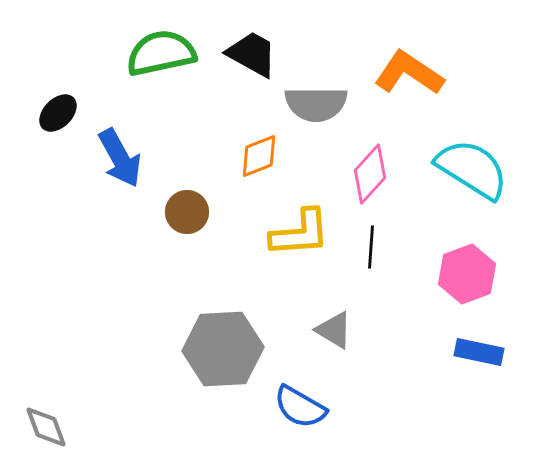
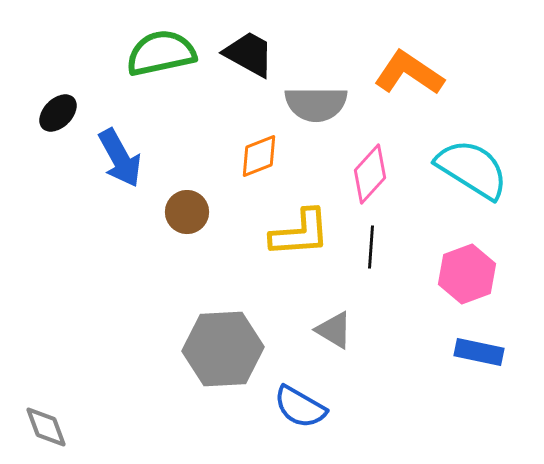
black trapezoid: moved 3 px left
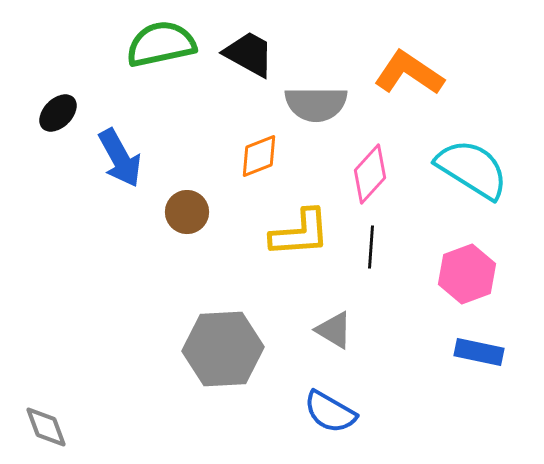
green semicircle: moved 9 px up
blue semicircle: moved 30 px right, 5 px down
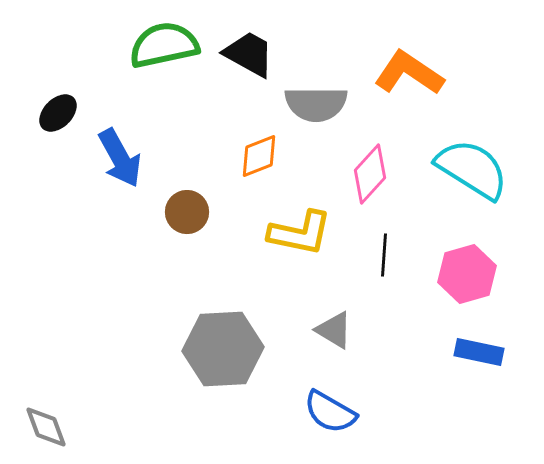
green semicircle: moved 3 px right, 1 px down
yellow L-shape: rotated 16 degrees clockwise
black line: moved 13 px right, 8 px down
pink hexagon: rotated 4 degrees clockwise
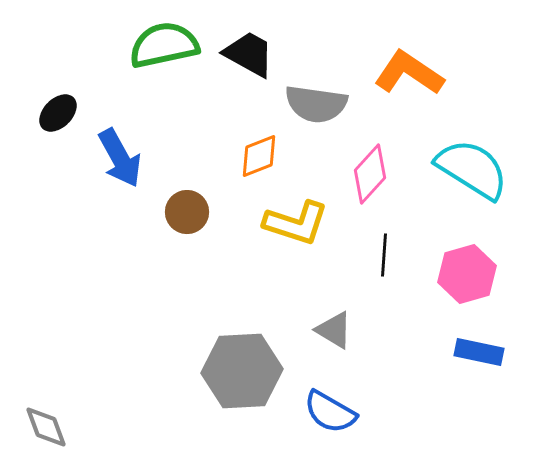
gray semicircle: rotated 8 degrees clockwise
yellow L-shape: moved 4 px left, 10 px up; rotated 6 degrees clockwise
gray hexagon: moved 19 px right, 22 px down
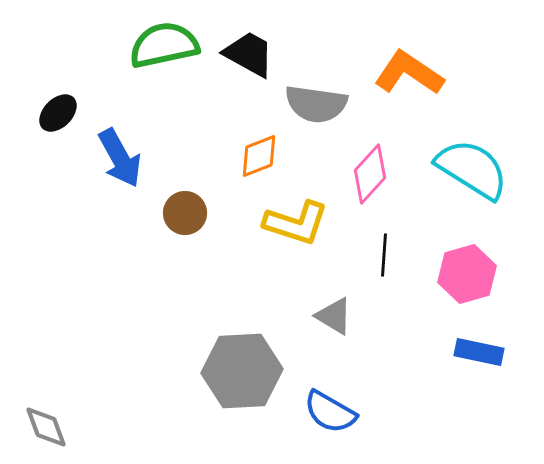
brown circle: moved 2 px left, 1 px down
gray triangle: moved 14 px up
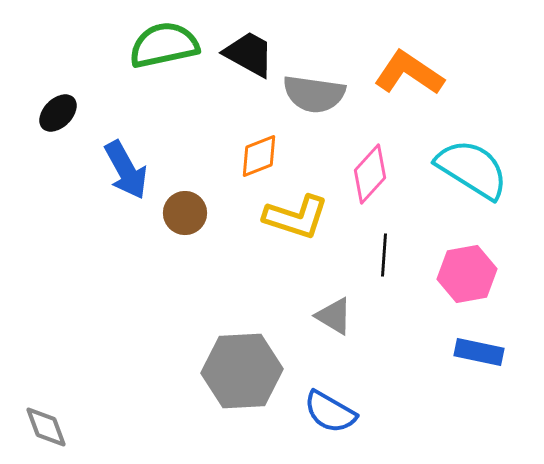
gray semicircle: moved 2 px left, 10 px up
blue arrow: moved 6 px right, 12 px down
yellow L-shape: moved 6 px up
pink hexagon: rotated 6 degrees clockwise
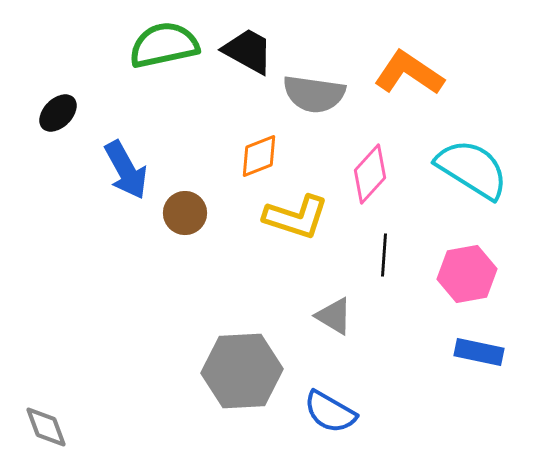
black trapezoid: moved 1 px left, 3 px up
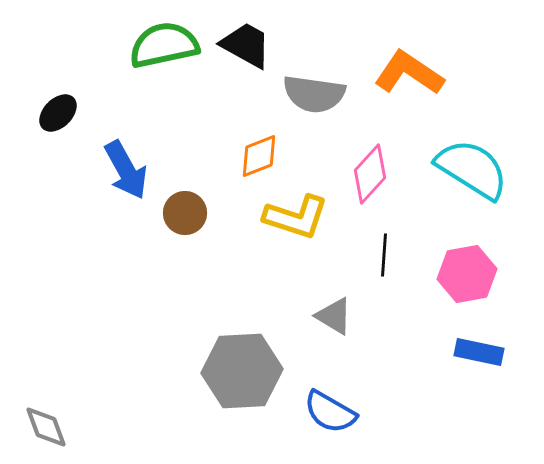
black trapezoid: moved 2 px left, 6 px up
